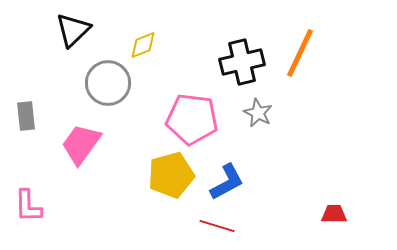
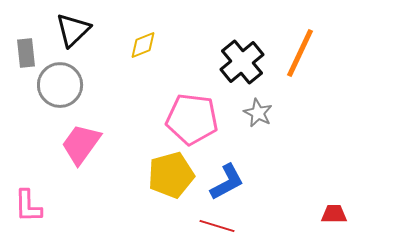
black cross: rotated 27 degrees counterclockwise
gray circle: moved 48 px left, 2 px down
gray rectangle: moved 63 px up
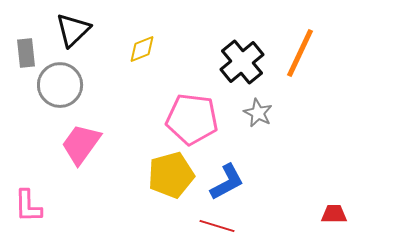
yellow diamond: moved 1 px left, 4 px down
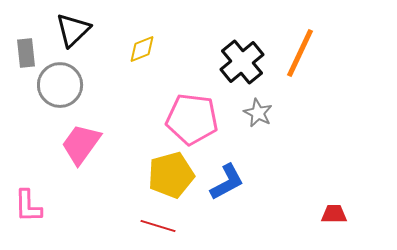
red line: moved 59 px left
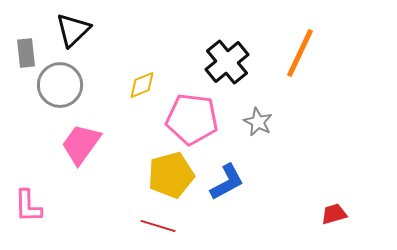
yellow diamond: moved 36 px down
black cross: moved 15 px left
gray star: moved 9 px down
red trapezoid: rotated 16 degrees counterclockwise
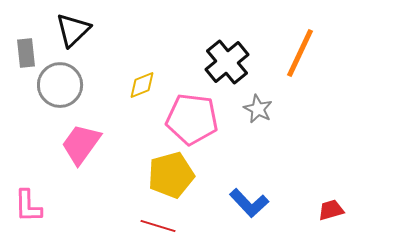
gray star: moved 13 px up
blue L-shape: moved 22 px right, 21 px down; rotated 75 degrees clockwise
red trapezoid: moved 3 px left, 4 px up
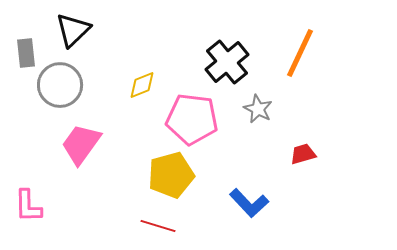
red trapezoid: moved 28 px left, 56 px up
